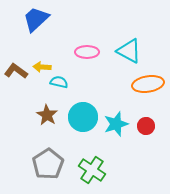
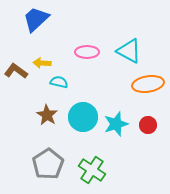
yellow arrow: moved 4 px up
red circle: moved 2 px right, 1 px up
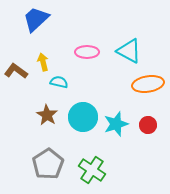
yellow arrow: moved 1 px right, 1 px up; rotated 72 degrees clockwise
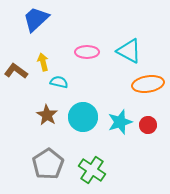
cyan star: moved 4 px right, 2 px up
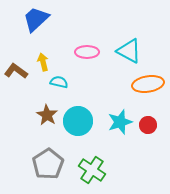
cyan circle: moved 5 px left, 4 px down
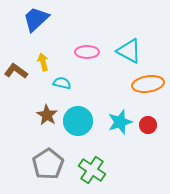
cyan semicircle: moved 3 px right, 1 px down
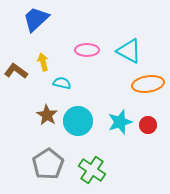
pink ellipse: moved 2 px up
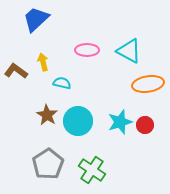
red circle: moved 3 px left
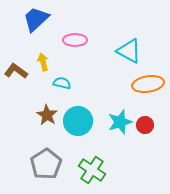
pink ellipse: moved 12 px left, 10 px up
gray pentagon: moved 2 px left
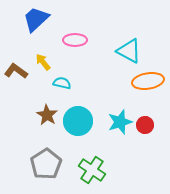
yellow arrow: rotated 24 degrees counterclockwise
orange ellipse: moved 3 px up
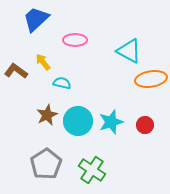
orange ellipse: moved 3 px right, 2 px up
brown star: rotated 15 degrees clockwise
cyan star: moved 9 px left
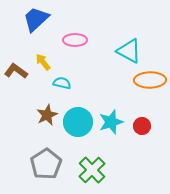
orange ellipse: moved 1 px left, 1 px down; rotated 8 degrees clockwise
cyan circle: moved 1 px down
red circle: moved 3 px left, 1 px down
green cross: rotated 12 degrees clockwise
